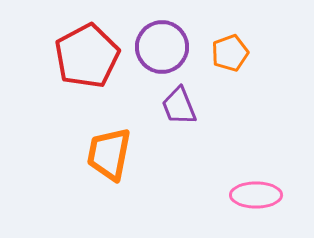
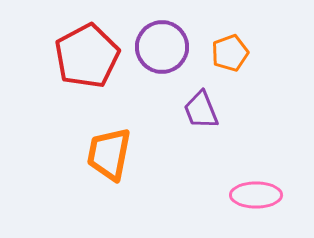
purple trapezoid: moved 22 px right, 4 px down
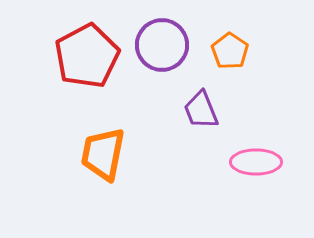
purple circle: moved 2 px up
orange pentagon: moved 2 px up; rotated 18 degrees counterclockwise
orange trapezoid: moved 6 px left
pink ellipse: moved 33 px up
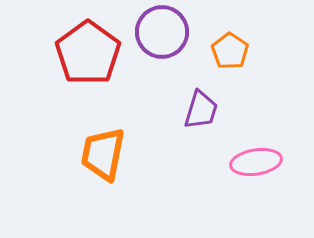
purple circle: moved 13 px up
red pentagon: moved 1 px right, 3 px up; rotated 8 degrees counterclockwise
purple trapezoid: rotated 141 degrees counterclockwise
pink ellipse: rotated 9 degrees counterclockwise
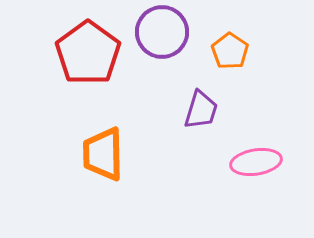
orange trapezoid: rotated 12 degrees counterclockwise
